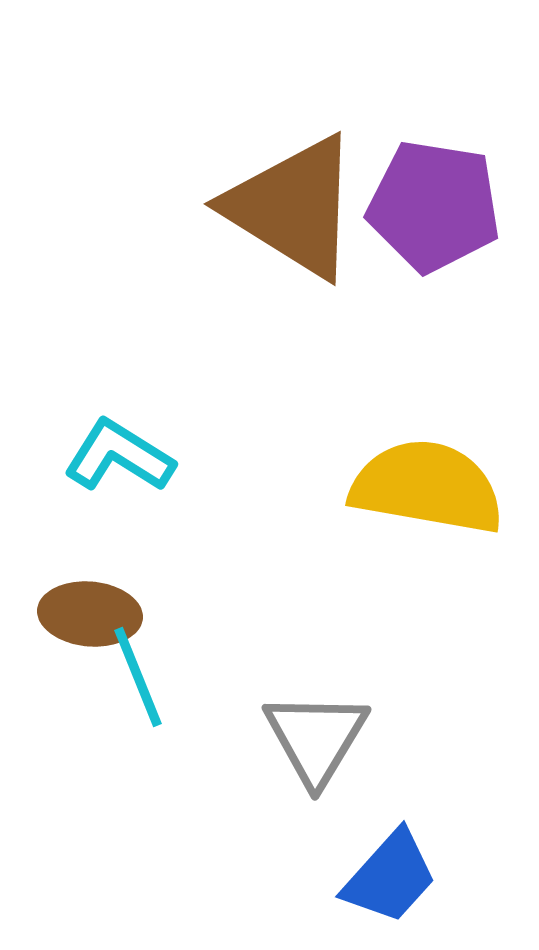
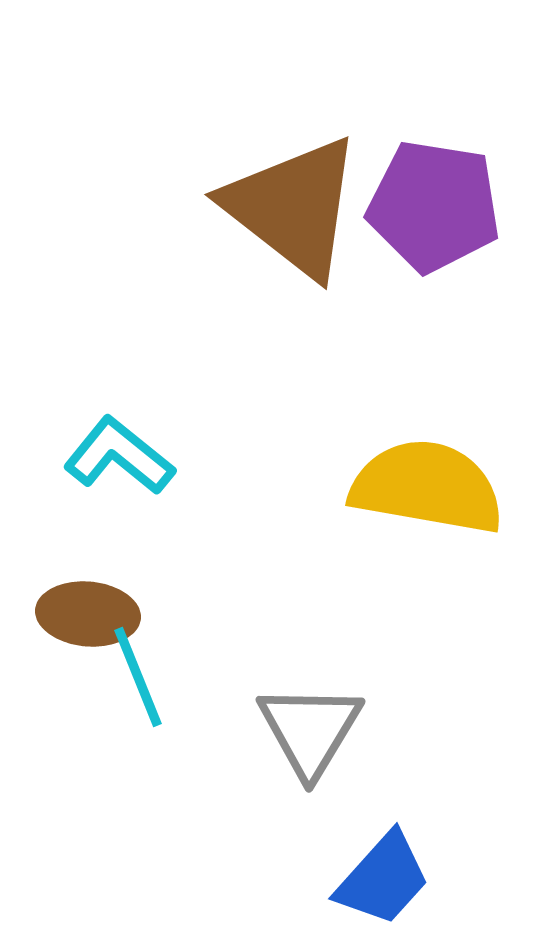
brown triangle: rotated 6 degrees clockwise
cyan L-shape: rotated 7 degrees clockwise
brown ellipse: moved 2 px left
gray triangle: moved 6 px left, 8 px up
blue trapezoid: moved 7 px left, 2 px down
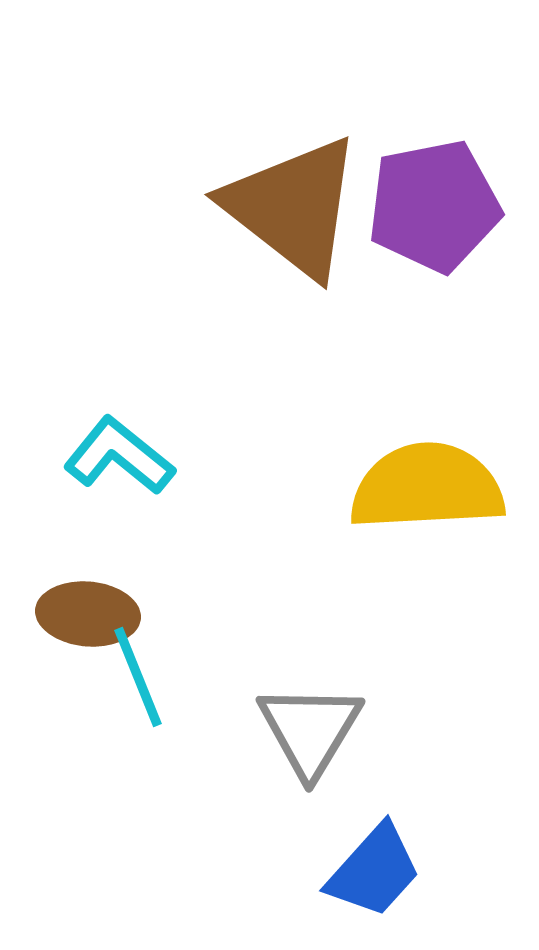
purple pentagon: rotated 20 degrees counterclockwise
yellow semicircle: rotated 13 degrees counterclockwise
blue trapezoid: moved 9 px left, 8 px up
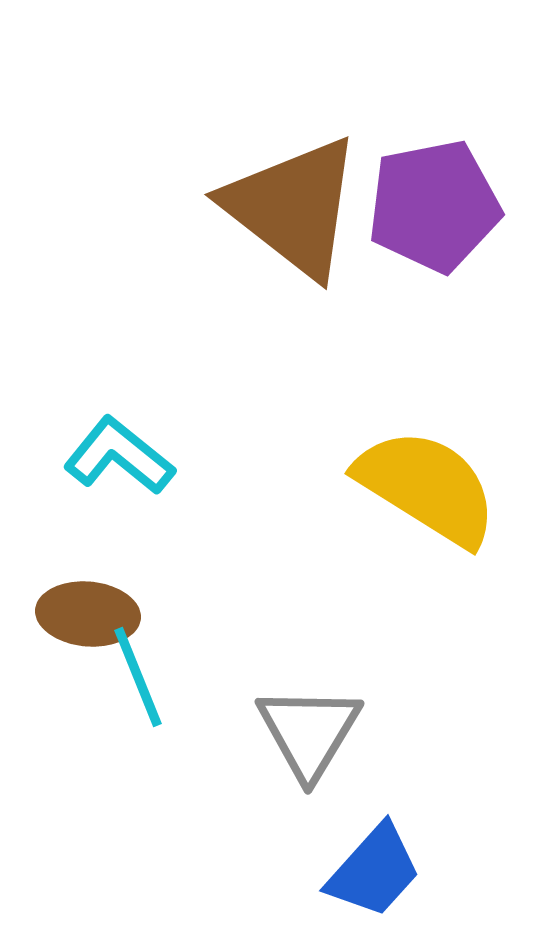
yellow semicircle: rotated 35 degrees clockwise
gray triangle: moved 1 px left, 2 px down
